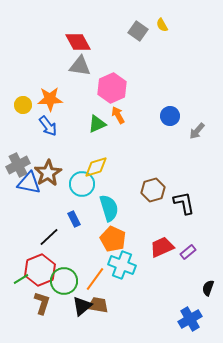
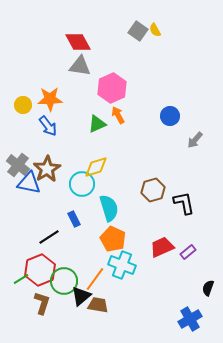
yellow semicircle: moved 7 px left, 5 px down
gray arrow: moved 2 px left, 9 px down
gray cross: rotated 25 degrees counterclockwise
brown star: moved 1 px left, 4 px up
black line: rotated 10 degrees clockwise
black triangle: moved 1 px left, 10 px up
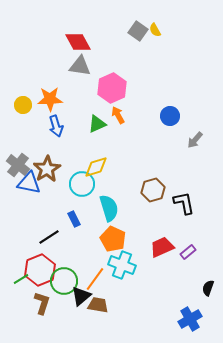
blue arrow: moved 8 px right; rotated 20 degrees clockwise
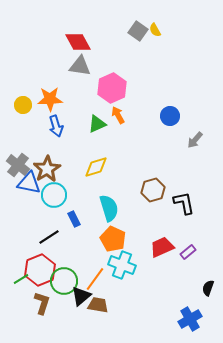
cyan circle: moved 28 px left, 11 px down
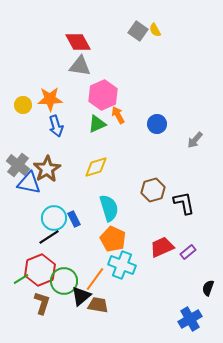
pink hexagon: moved 9 px left, 7 px down
blue circle: moved 13 px left, 8 px down
cyan circle: moved 23 px down
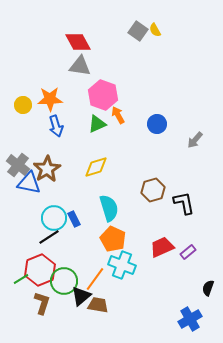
pink hexagon: rotated 16 degrees counterclockwise
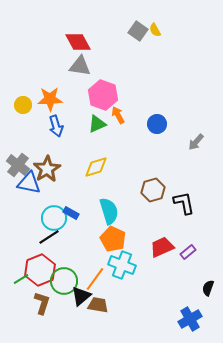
gray arrow: moved 1 px right, 2 px down
cyan semicircle: moved 3 px down
blue rectangle: moved 3 px left, 6 px up; rotated 35 degrees counterclockwise
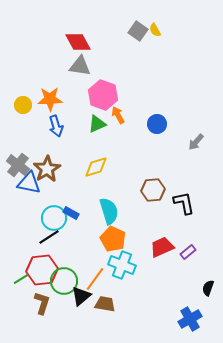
brown hexagon: rotated 10 degrees clockwise
red hexagon: moved 2 px right; rotated 16 degrees clockwise
brown trapezoid: moved 7 px right, 1 px up
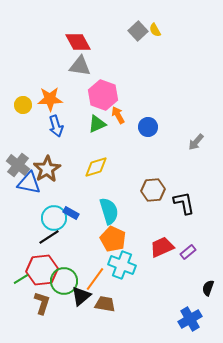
gray square: rotated 12 degrees clockwise
blue circle: moved 9 px left, 3 px down
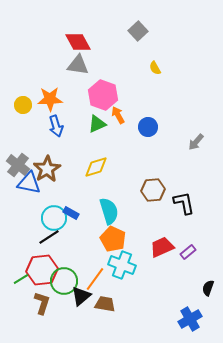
yellow semicircle: moved 38 px down
gray triangle: moved 2 px left, 1 px up
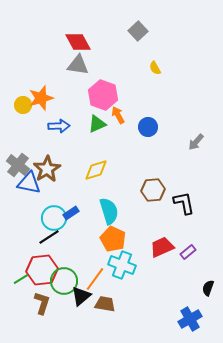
orange star: moved 9 px left, 1 px up; rotated 15 degrees counterclockwise
blue arrow: moved 3 px right; rotated 75 degrees counterclockwise
yellow diamond: moved 3 px down
blue rectangle: rotated 63 degrees counterclockwise
